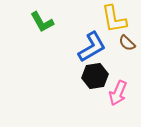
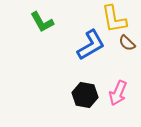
blue L-shape: moved 1 px left, 2 px up
black hexagon: moved 10 px left, 19 px down; rotated 20 degrees clockwise
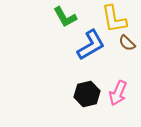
green L-shape: moved 23 px right, 5 px up
black hexagon: moved 2 px right, 1 px up; rotated 25 degrees counterclockwise
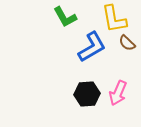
blue L-shape: moved 1 px right, 2 px down
black hexagon: rotated 10 degrees clockwise
